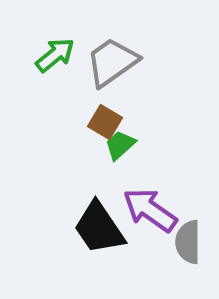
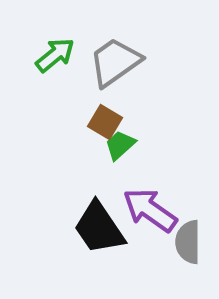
gray trapezoid: moved 3 px right
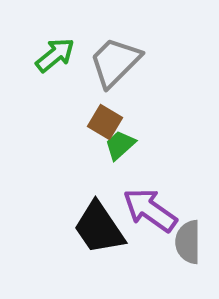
gray trapezoid: rotated 10 degrees counterclockwise
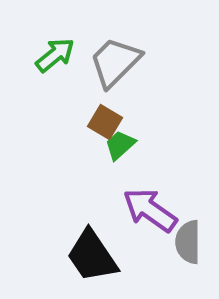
black trapezoid: moved 7 px left, 28 px down
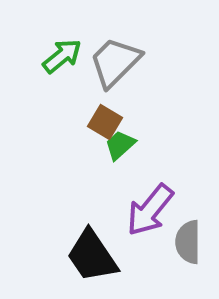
green arrow: moved 7 px right, 1 px down
purple arrow: rotated 86 degrees counterclockwise
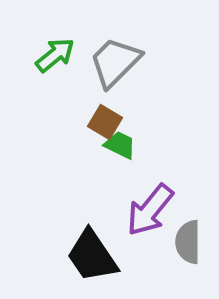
green arrow: moved 7 px left, 1 px up
green trapezoid: rotated 68 degrees clockwise
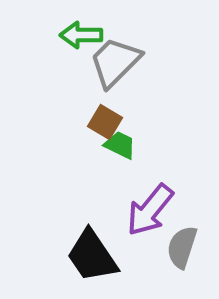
green arrow: moved 26 px right, 20 px up; rotated 141 degrees counterclockwise
gray semicircle: moved 6 px left, 5 px down; rotated 18 degrees clockwise
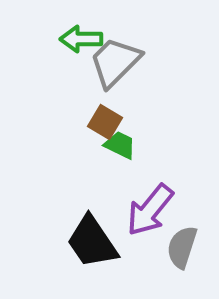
green arrow: moved 4 px down
black trapezoid: moved 14 px up
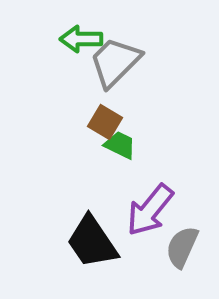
gray semicircle: rotated 6 degrees clockwise
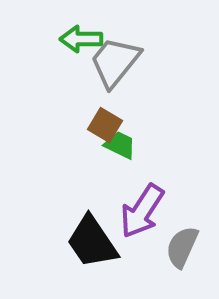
gray trapezoid: rotated 6 degrees counterclockwise
brown square: moved 3 px down
purple arrow: moved 8 px left, 1 px down; rotated 6 degrees counterclockwise
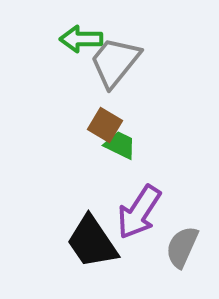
purple arrow: moved 3 px left, 1 px down
